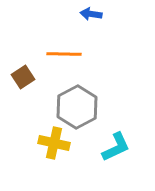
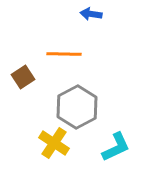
yellow cross: rotated 20 degrees clockwise
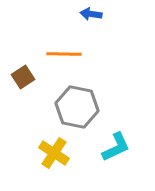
gray hexagon: rotated 21 degrees counterclockwise
yellow cross: moved 10 px down
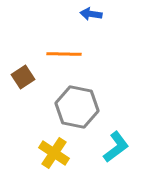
cyan L-shape: rotated 12 degrees counterclockwise
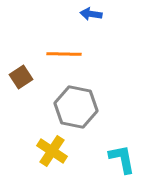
brown square: moved 2 px left
gray hexagon: moved 1 px left
cyan L-shape: moved 6 px right, 12 px down; rotated 64 degrees counterclockwise
yellow cross: moved 2 px left, 2 px up
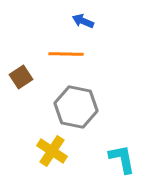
blue arrow: moved 8 px left, 7 px down; rotated 15 degrees clockwise
orange line: moved 2 px right
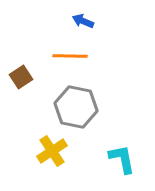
orange line: moved 4 px right, 2 px down
yellow cross: rotated 24 degrees clockwise
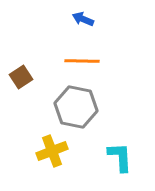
blue arrow: moved 2 px up
orange line: moved 12 px right, 5 px down
yellow cross: rotated 12 degrees clockwise
cyan L-shape: moved 2 px left, 2 px up; rotated 8 degrees clockwise
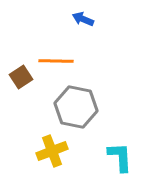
orange line: moved 26 px left
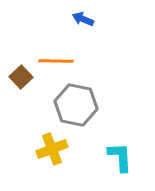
brown square: rotated 10 degrees counterclockwise
gray hexagon: moved 2 px up
yellow cross: moved 2 px up
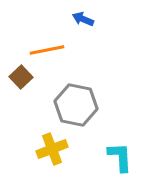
orange line: moved 9 px left, 11 px up; rotated 12 degrees counterclockwise
